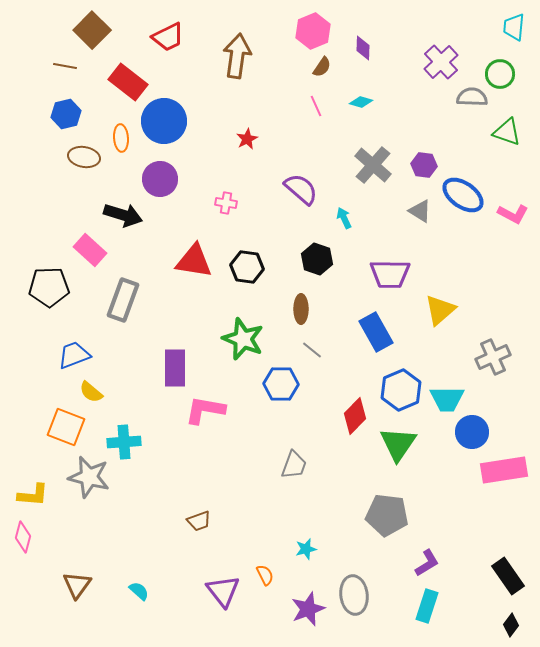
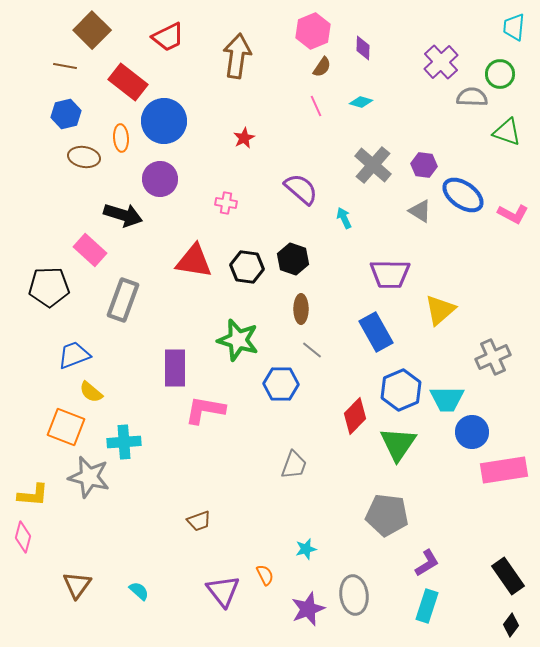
red star at (247, 139): moved 3 px left, 1 px up
black hexagon at (317, 259): moved 24 px left
green star at (243, 339): moved 5 px left, 1 px down; rotated 6 degrees counterclockwise
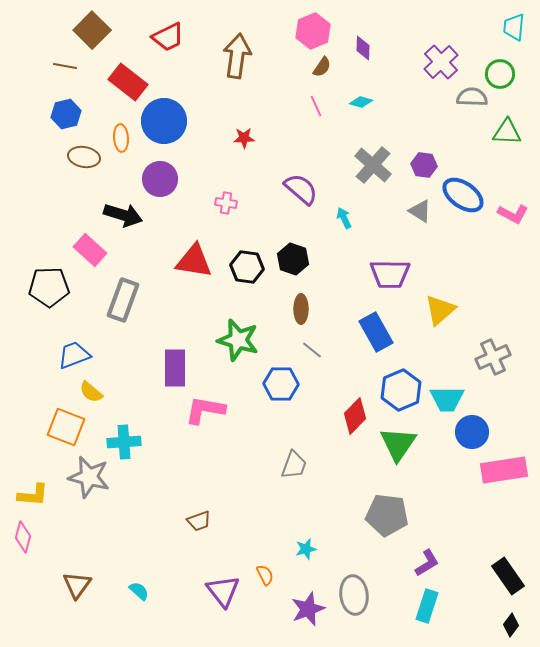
green triangle at (507, 132): rotated 16 degrees counterclockwise
red star at (244, 138): rotated 25 degrees clockwise
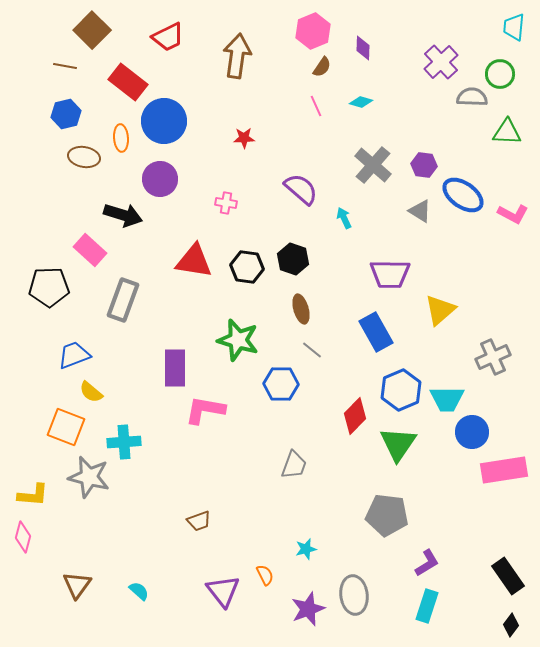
brown ellipse at (301, 309): rotated 16 degrees counterclockwise
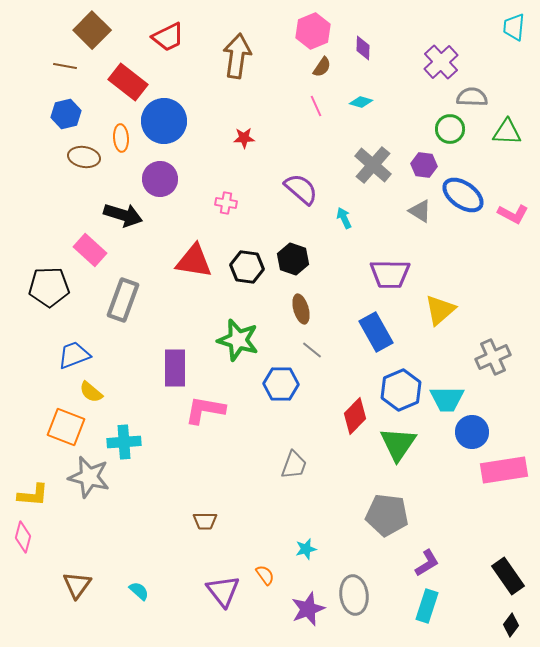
green circle at (500, 74): moved 50 px left, 55 px down
brown trapezoid at (199, 521): moved 6 px right; rotated 20 degrees clockwise
orange semicircle at (265, 575): rotated 10 degrees counterclockwise
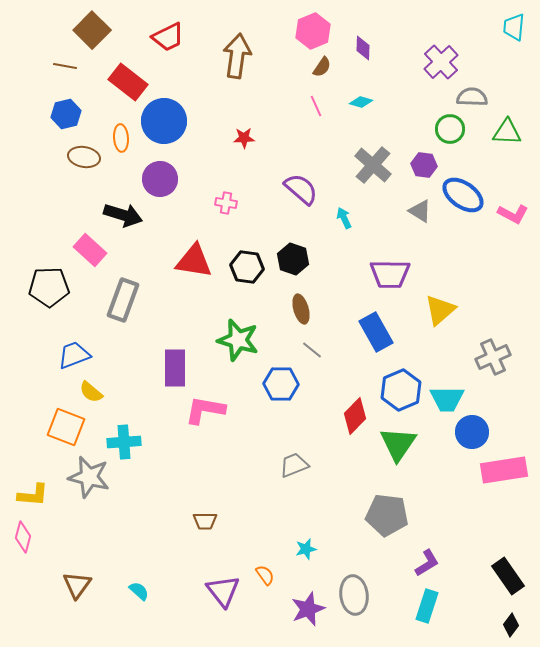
gray trapezoid at (294, 465): rotated 132 degrees counterclockwise
